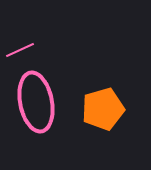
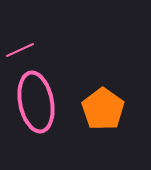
orange pentagon: rotated 21 degrees counterclockwise
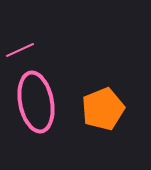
orange pentagon: rotated 15 degrees clockwise
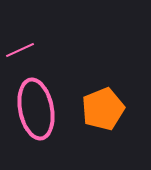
pink ellipse: moved 7 px down
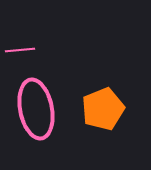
pink line: rotated 20 degrees clockwise
